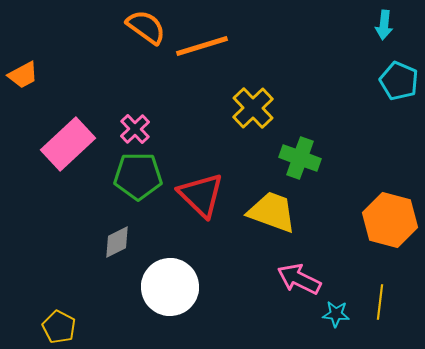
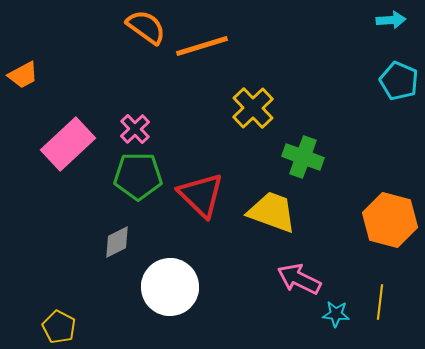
cyan arrow: moved 7 px right, 5 px up; rotated 100 degrees counterclockwise
green cross: moved 3 px right, 1 px up
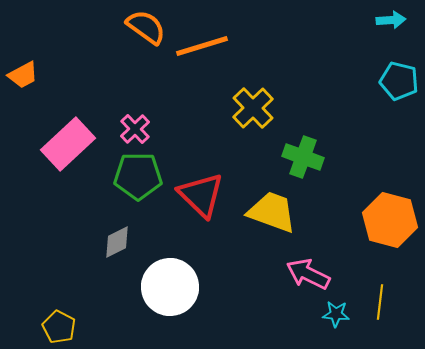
cyan pentagon: rotated 9 degrees counterclockwise
pink arrow: moved 9 px right, 5 px up
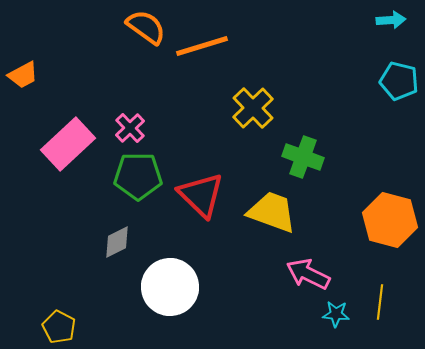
pink cross: moved 5 px left, 1 px up
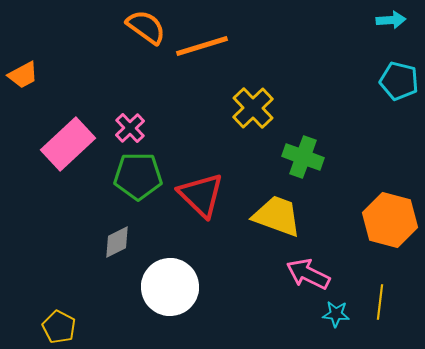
yellow trapezoid: moved 5 px right, 4 px down
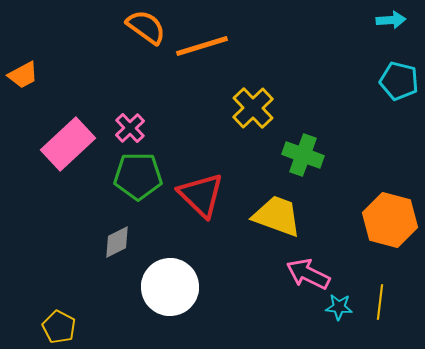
green cross: moved 2 px up
cyan star: moved 3 px right, 7 px up
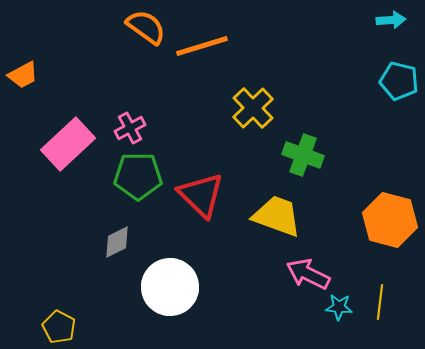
pink cross: rotated 16 degrees clockwise
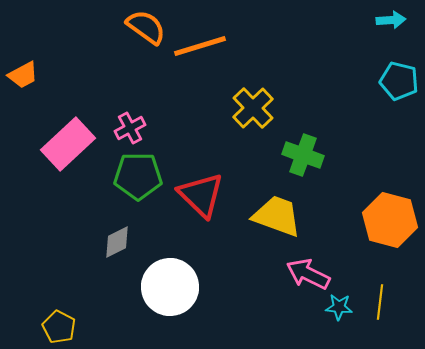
orange line: moved 2 px left
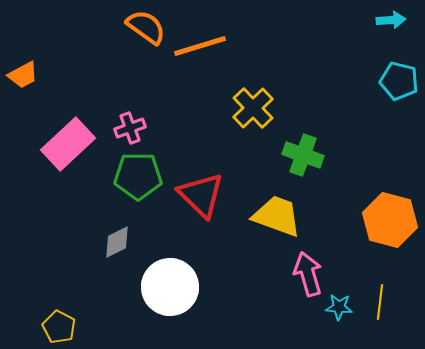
pink cross: rotated 8 degrees clockwise
pink arrow: rotated 48 degrees clockwise
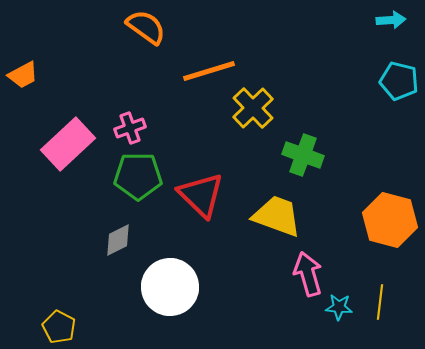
orange line: moved 9 px right, 25 px down
gray diamond: moved 1 px right, 2 px up
